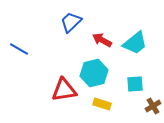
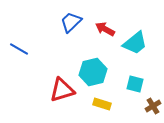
red arrow: moved 3 px right, 11 px up
cyan hexagon: moved 1 px left, 1 px up
cyan square: rotated 18 degrees clockwise
red triangle: moved 2 px left; rotated 8 degrees counterclockwise
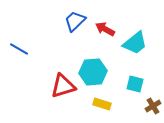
blue trapezoid: moved 4 px right, 1 px up
cyan hexagon: rotated 8 degrees clockwise
red triangle: moved 1 px right, 4 px up
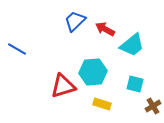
cyan trapezoid: moved 3 px left, 2 px down
blue line: moved 2 px left
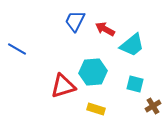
blue trapezoid: rotated 20 degrees counterclockwise
yellow rectangle: moved 6 px left, 5 px down
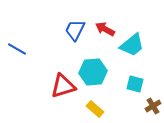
blue trapezoid: moved 9 px down
yellow rectangle: moved 1 px left; rotated 24 degrees clockwise
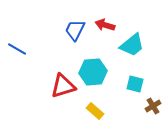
red arrow: moved 4 px up; rotated 12 degrees counterclockwise
yellow rectangle: moved 2 px down
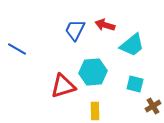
yellow rectangle: rotated 48 degrees clockwise
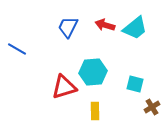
blue trapezoid: moved 7 px left, 3 px up
cyan trapezoid: moved 3 px right, 17 px up
red triangle: moved 1 px right, 1 px down
brown cross: moved 1 px left, 1 px down
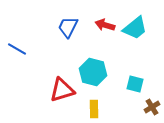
cyan hexagon: rotated 20 degrees clockwise
red triangle: moved 2 px left, 3 px down
yellow rectangle: moved 1 px left, 2 px up
